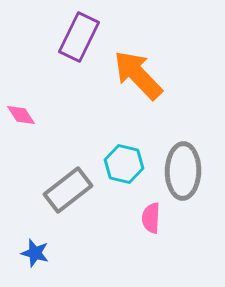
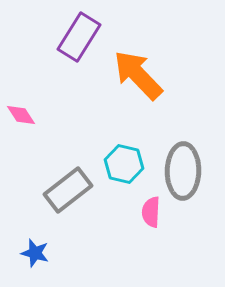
purple rectangle: rotated 6 degrees clockwise
pink semicircle: moved 6 px up
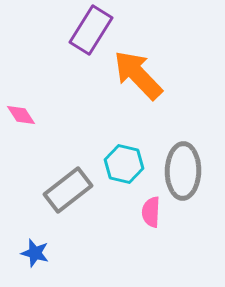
purple rectangle: moved 12 px right, 7 px up
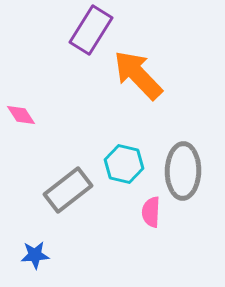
blue star: moved 2 px down; rotated 20 degrees counterclockwise
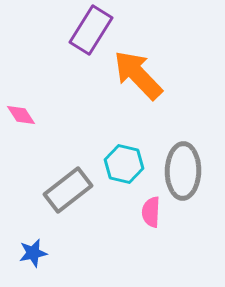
blue star: moved 2 px left, 2 px up; rotated 8 degrees counterclockwise
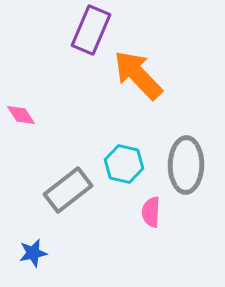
purple rectangle: rotated 9 degrees counterclockwise
gray ellipse: moved 3 px right, 6 px up
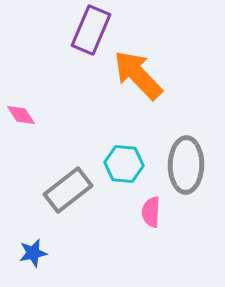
cyan hexagon: rotated 9 degrees counterclockwise
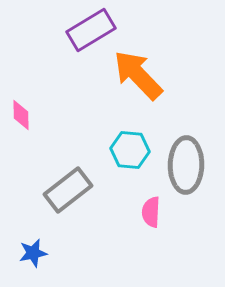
purple rectangle: rotated 36 degrees clockwise
pink diamond: rotated 32 degrees clockwise
cyan hexagon: moved 6 px right, 14 px up
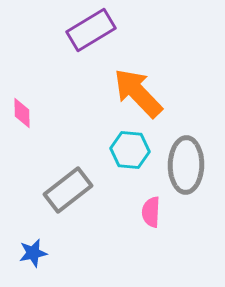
orange arrow: moved 18 px down
pink diamond: moved 1 px right, 2 px up
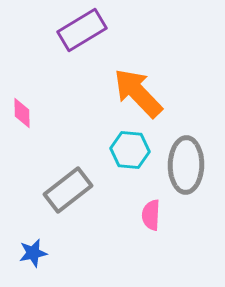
purple rectangle: moved 9 px left
pink semicircle: moved 3 px down
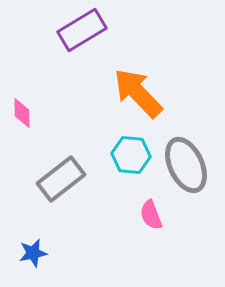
cyan hexagon: moved 1 px right, 5 px down
gray ellipse: rotated 26 degrees counterclockwise
gray rectangle: moved 7 px left, 11 px up
pink semicircle: rotated 24 degrees counterclockwise
